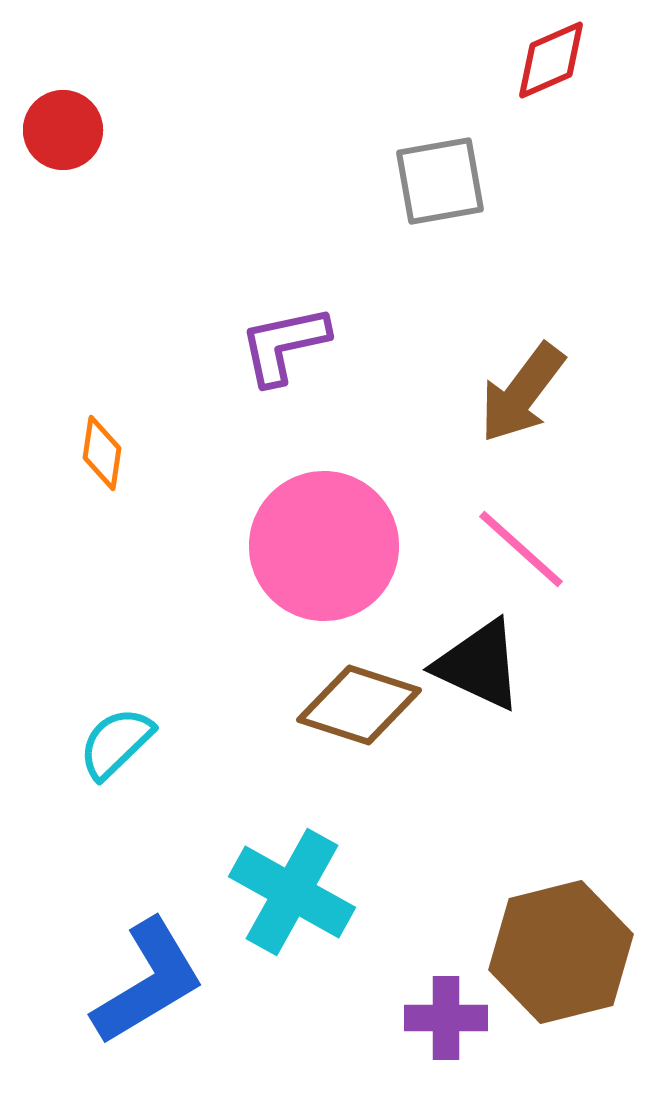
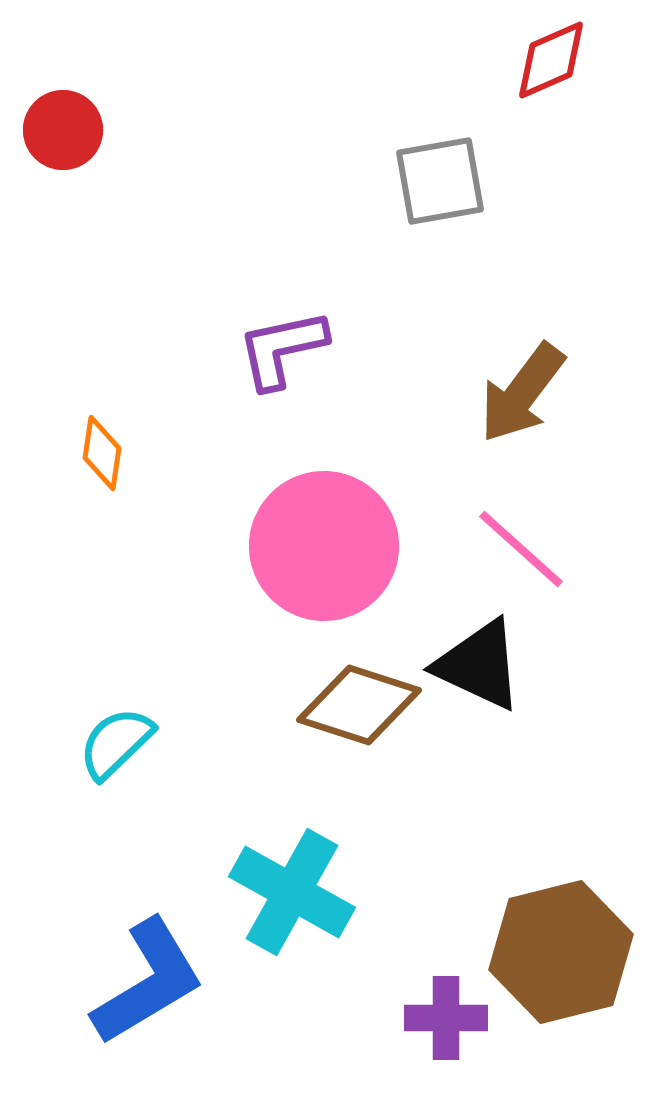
purple L-shape: moved 2 px left, 4 px down
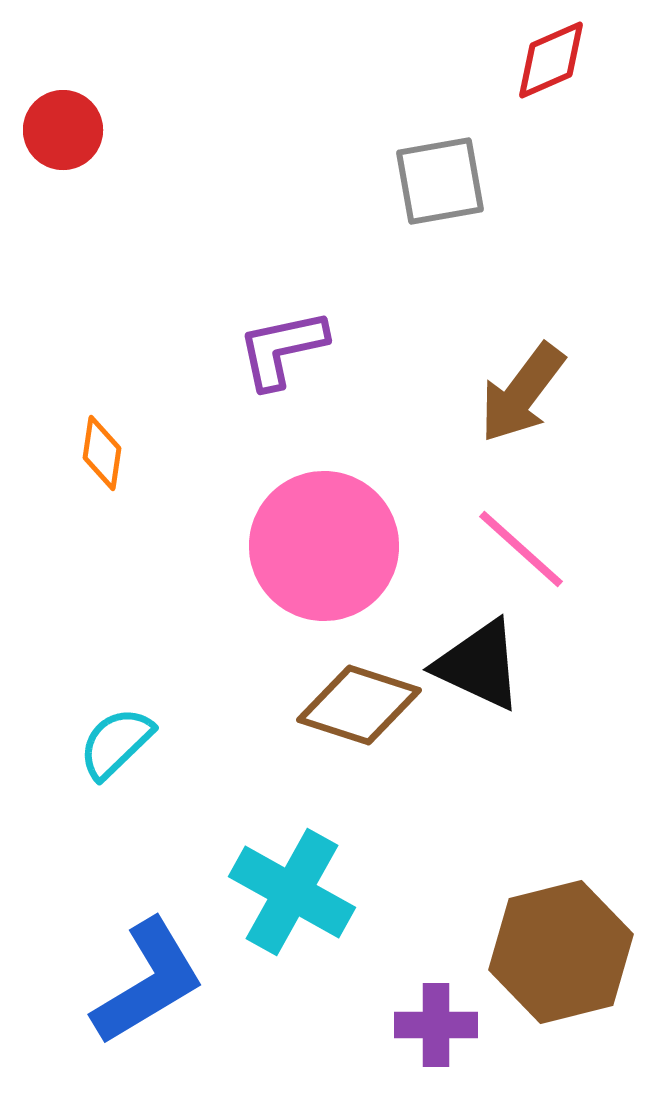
purple cross: moved 10 px left, 7 px down
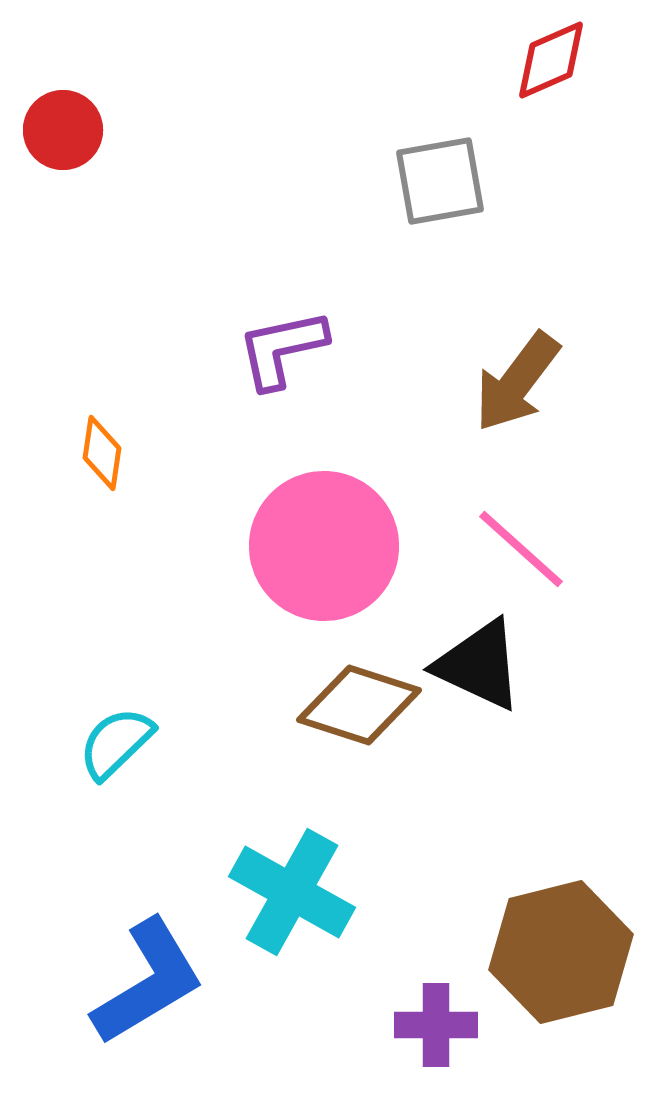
brown arrow: moved 5 px left, 11 px up
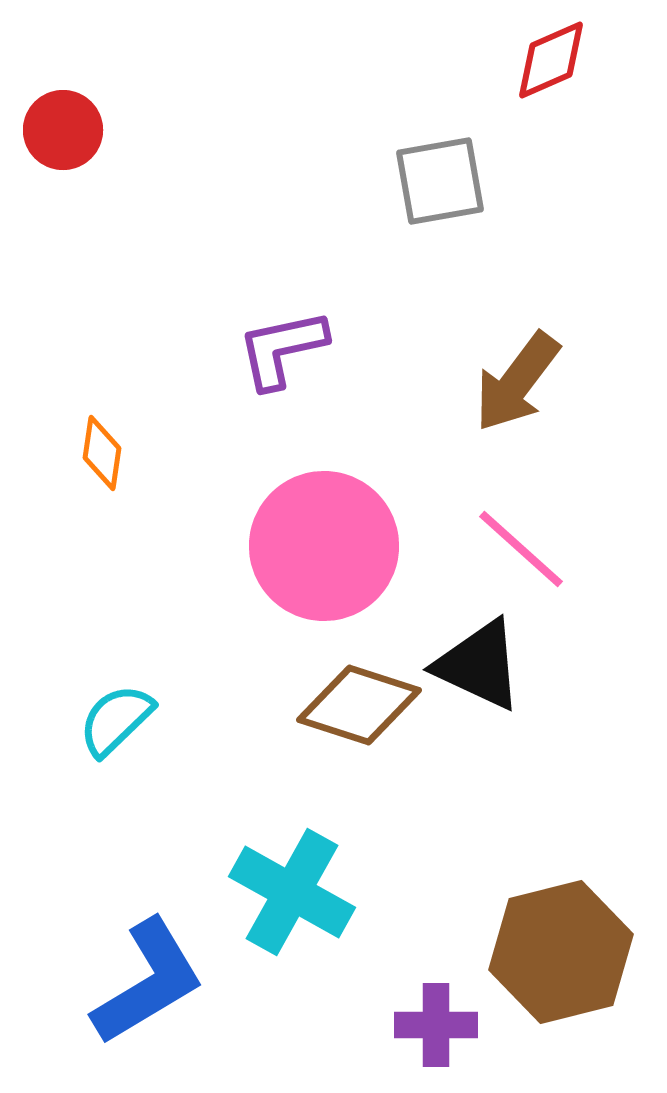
cyan semicircle: moved 23 px up
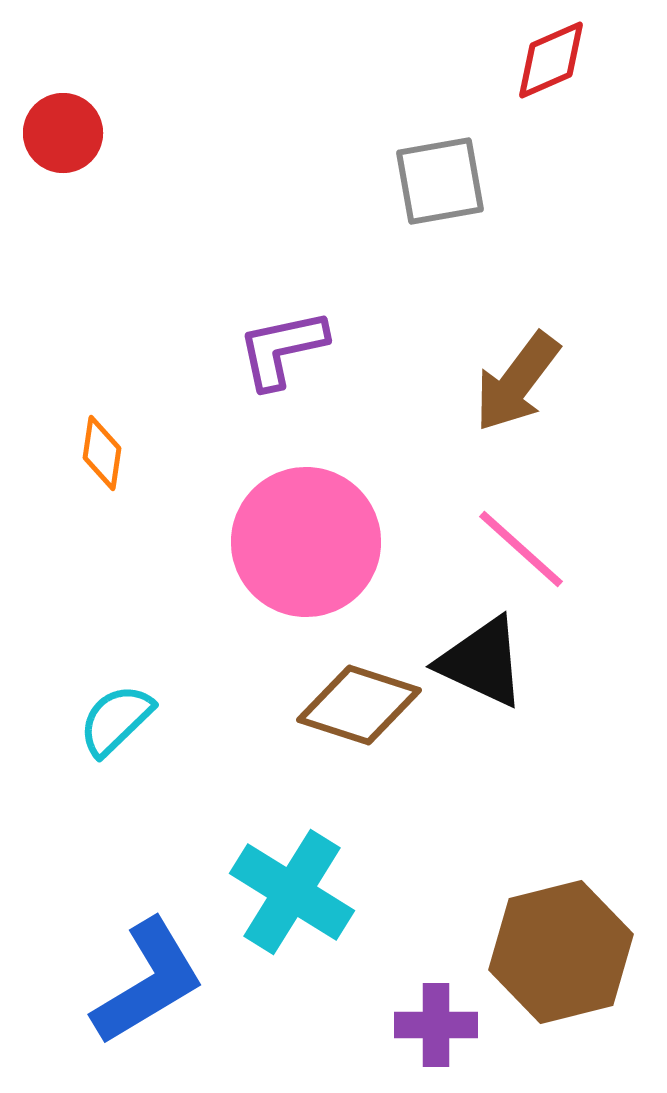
red circle: moved 3 px down
pink circle: moved 18 px left, 4 px up
black triangle: moved 3 px right, 3 px up
cyan cross: rotated 3 degrees clockwise
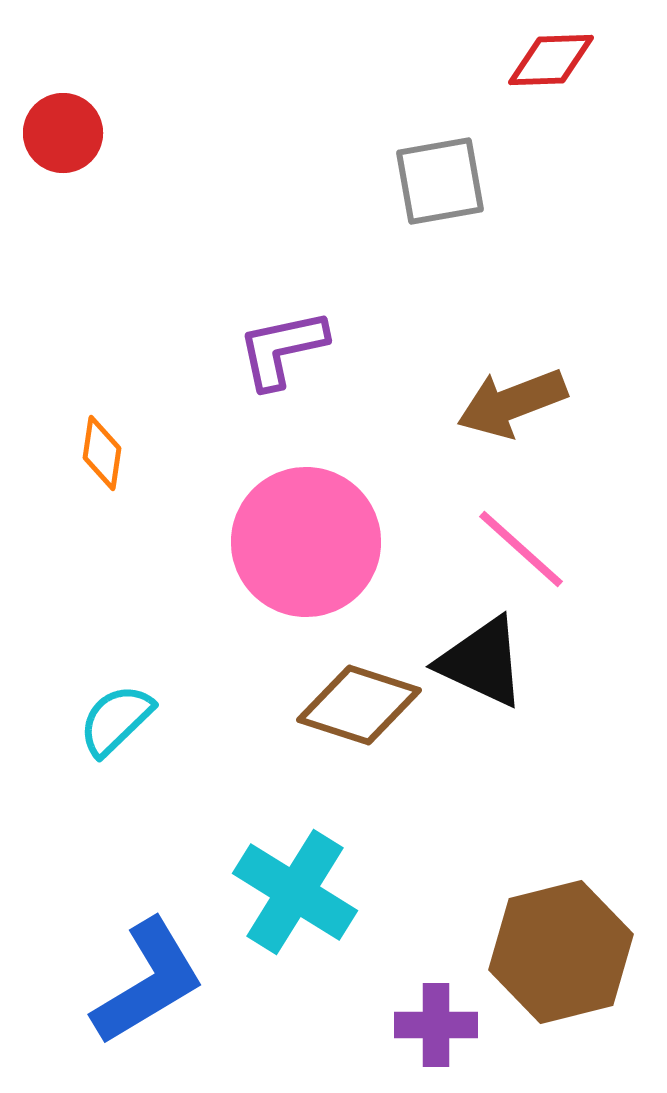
red diamond: rotated 22 degrees clockwise
brown arrow: moved 5 px left, 21 px down; rotated 32 degrees clockwise
cyan cross: moved 3 px right
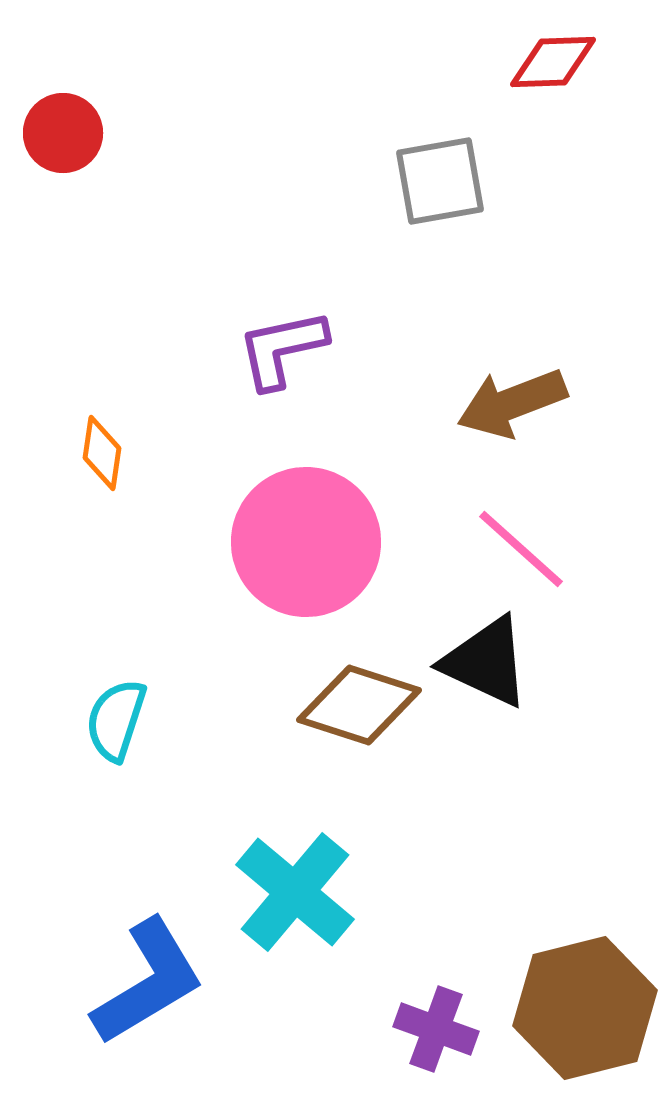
red diamond: moved 2 px right, 2 px down
black triangle: moved 4 px right
cyan semicircle: rotated 28 degrees counterclockwise
cyan cross: rotated 8 degrees clockwise
brown hexagon: moved 24 px right, 56 px down
purple cross: moved 4 px down; rotated 20 degrees clockwise
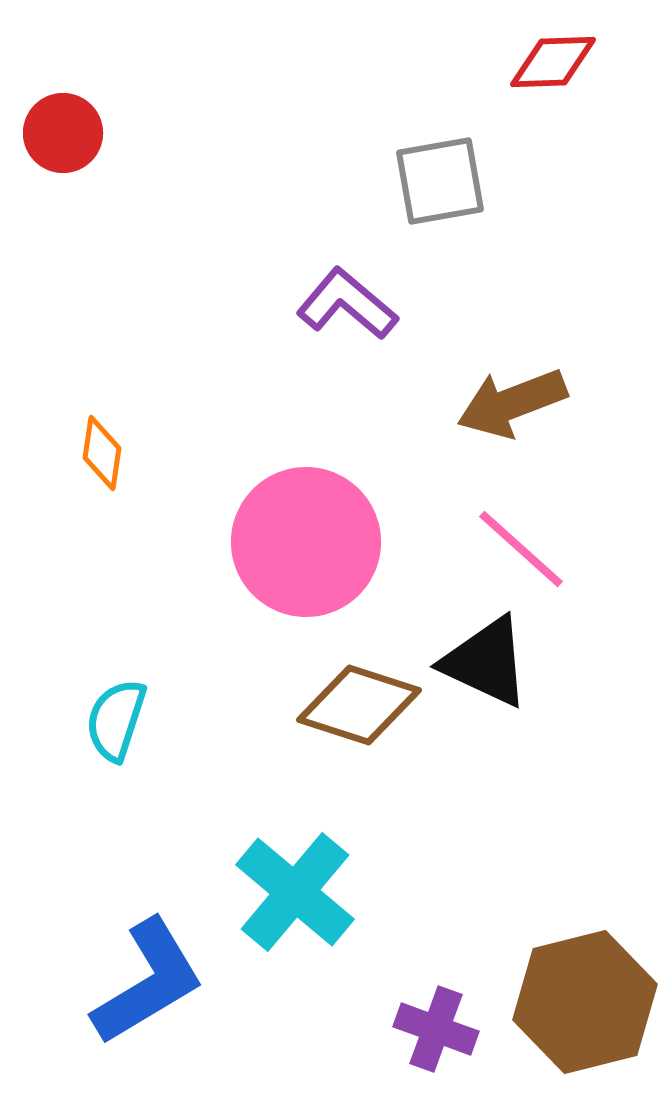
purple L-shape: moved 65 px right, 45 px up; rotated 52 degrees clockwise
brown hexagon: moved 6 px up
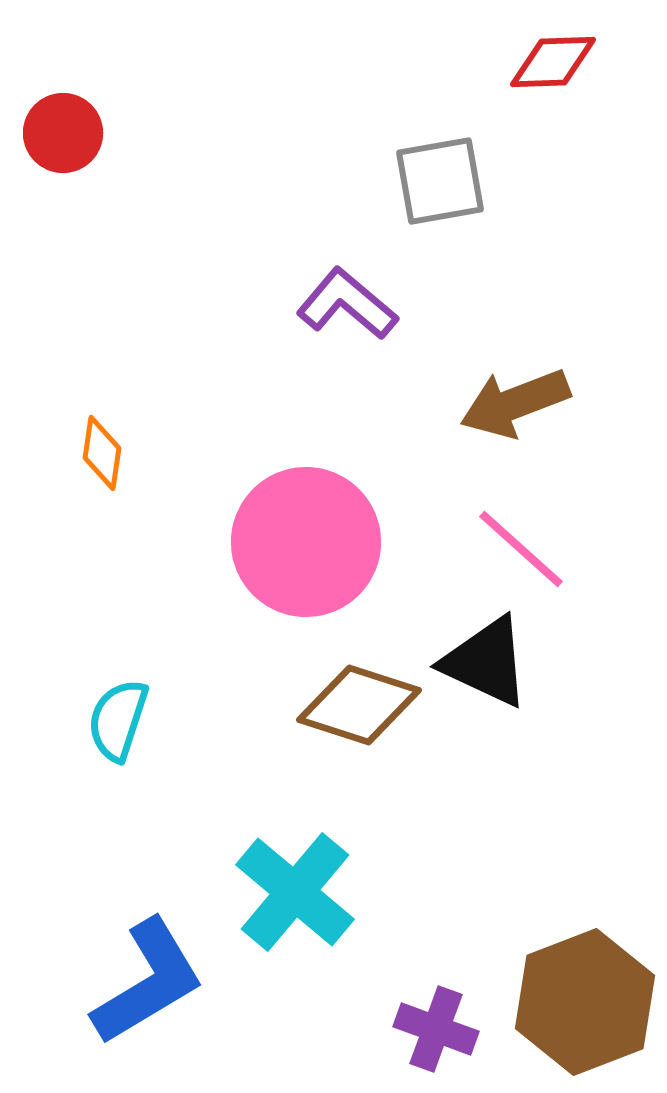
brown arrow: moved 3 px right
cyan semicircle: moved 2 px right
brown hexagon: rotated 7 degrees counterclockwise
